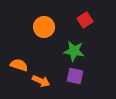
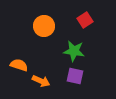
orange circle: moved 1 px up
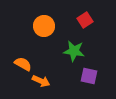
orange semicircle: moved 4 px right, 1 px up; rotated 12 degrees clockwise
purple square: moved 14 px right
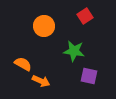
red square: moved 4 px up
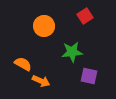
green star: moved 2 px left, 1 px down; rotated 15 degrees counterclockwise
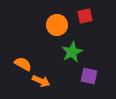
red square: rotated 21 degrees clockwise
orange circle: moved 13 px right, 1 px up
green star: rotated 20 degrees counterclockwise
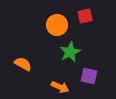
green star: moved 2 px left
orange arrow: moved 19 px right, 6 px down
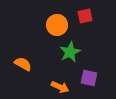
purple square: moved 2 px down
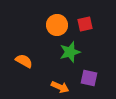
red square: moved 8 px down
green star: rotated 10 degrees clockwise
orange semicircle: moved 1 px right, 3 px up
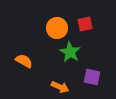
orange circle: moved 3 px down
green star: rotated 25 degrees counterclockwise
purple square: moved 3 px right, 1 px up
